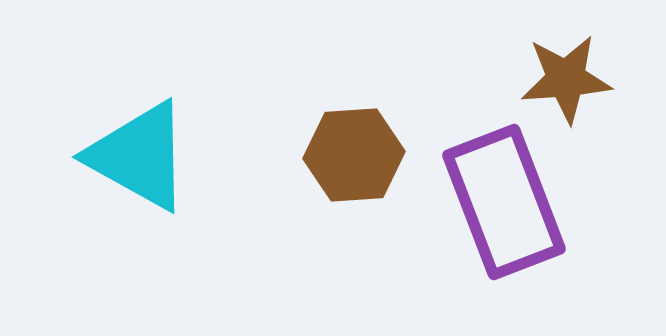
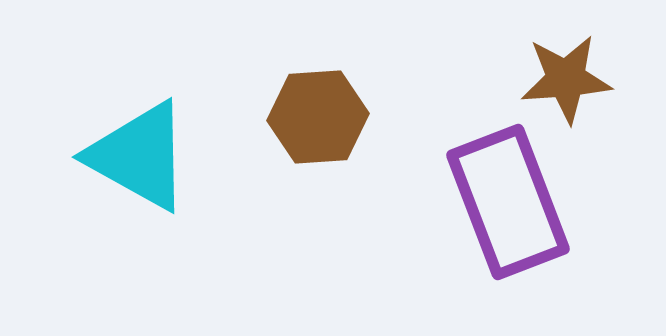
brown hexagon: moved 36 px left, 38 px up
purple rectangle: moved 4 px right
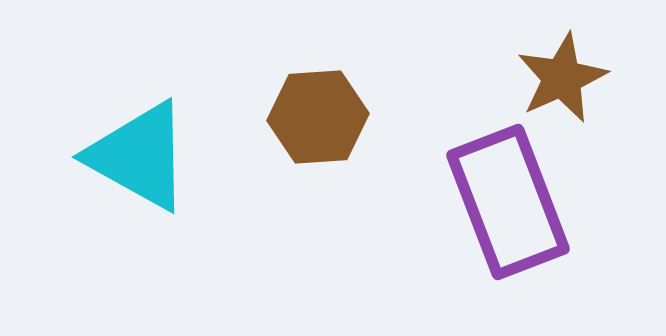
brown star: moved 4 px left, 1 px up; rotated 20 degrees counterclockwise
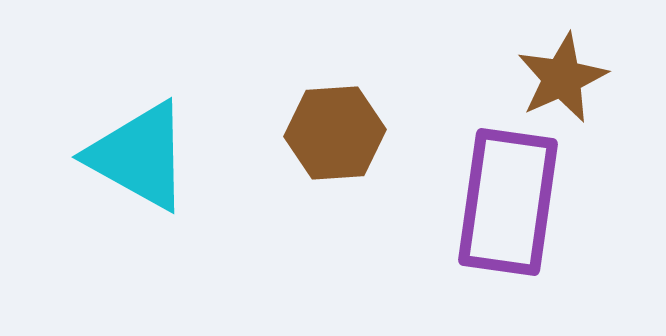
brown hexagon: moved 17 px right, 16 px down
purple rectangle: rotated 29 degrees clockwise
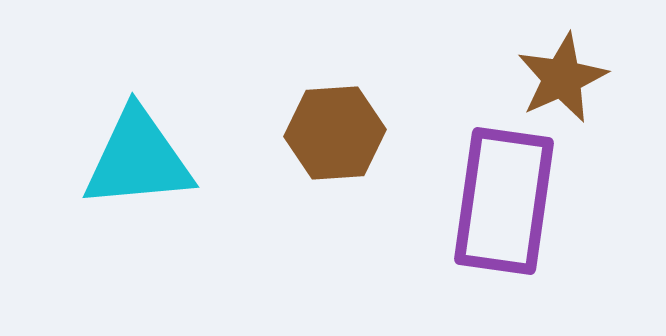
cyan triangle: moved 1 px left, 3 px down; rotated 34 degrees counterclockwise
purple rectangle: moved 4 px left, 1 px up
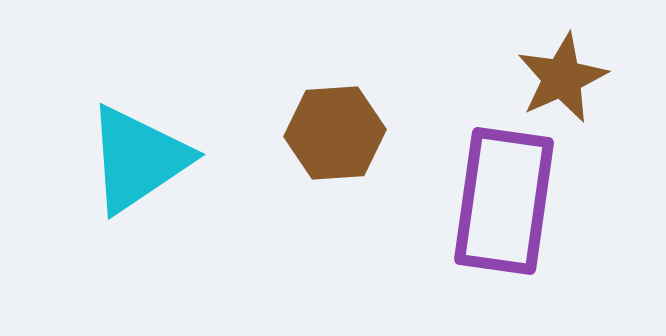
cyan triangle: rotated 29 degrees counterclockwise
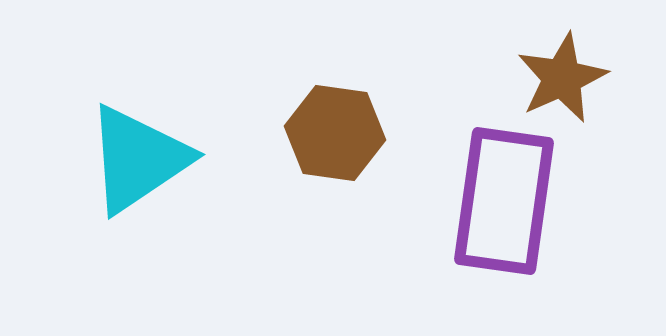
brown hexagon: rotated 12 degrees clockwise
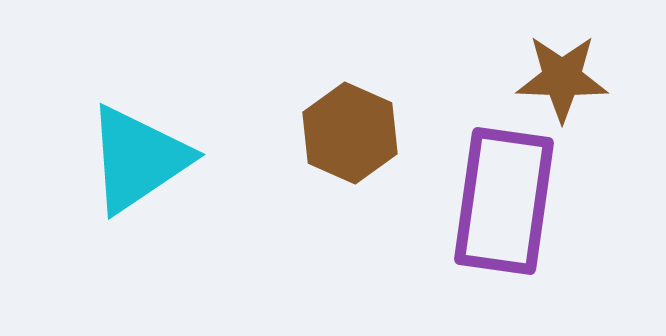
brown star: rotated 26 degrees clockwise
brown hexagon: moved 15 px right; rotated 16 degrees clockwise
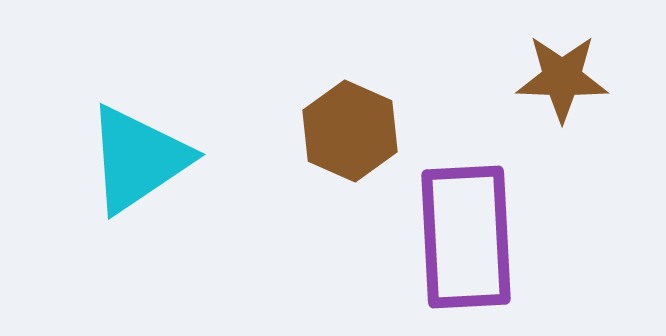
brown hexagon: moved 2 px up
purple rectangle: moved 38 px left, 36 px down; rotated 11 degrees counterclockwise
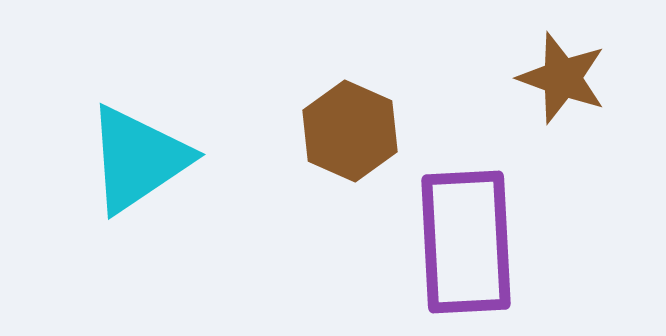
brown star: rotated 18 degrees clockwise
purple rectangle: moved 5 px down
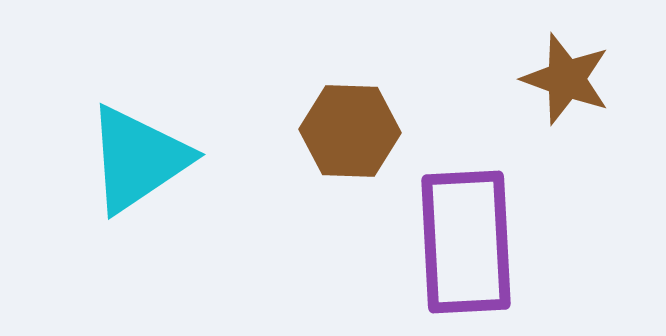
brown star: moved 4 px right, 1 px down
brown hexagon: rotated 22 degrees counterclockwise
